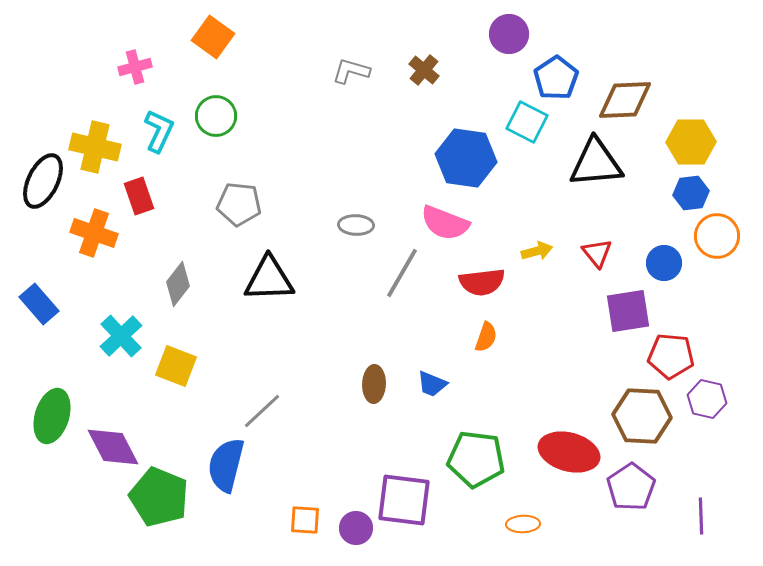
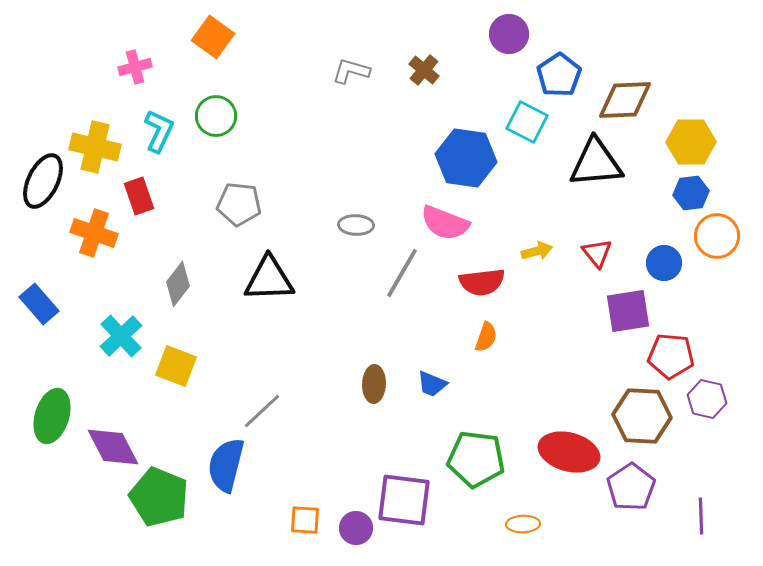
blue pentagon at (556, 78): moved 3 px right, 3 px up
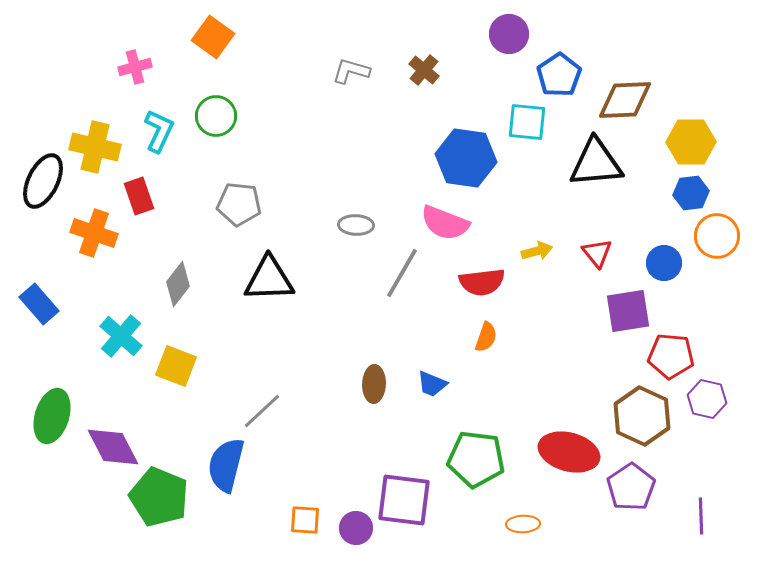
cyan square at (527, 122): rotated 21 degrees counterclockwise
cyan cross at (121, 336): rotated 6 degrees counterclockwise
brown hexagon at (642, 416): rotated 22 degrees clockwise
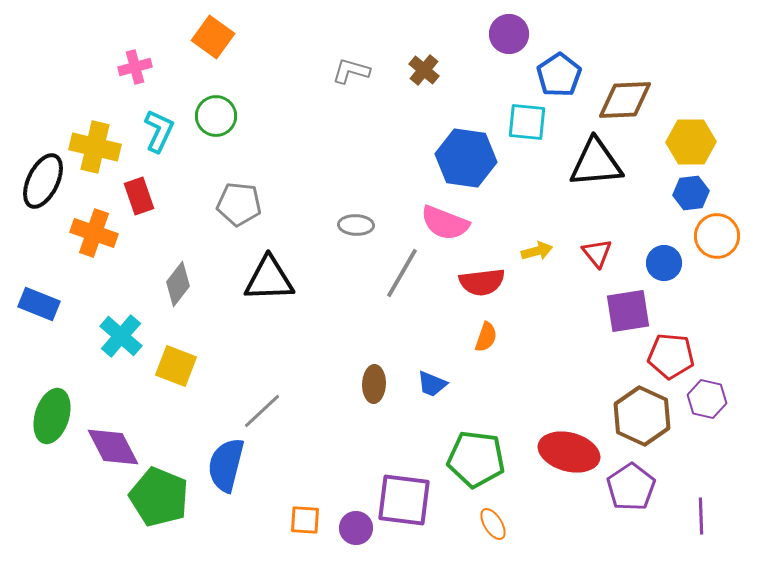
blue rectangle at (39, 304): rotated 27 degrees counterclockwise
orange ellipse at (523, 524): moved 30 px left; rotated 60 degrees clockwise
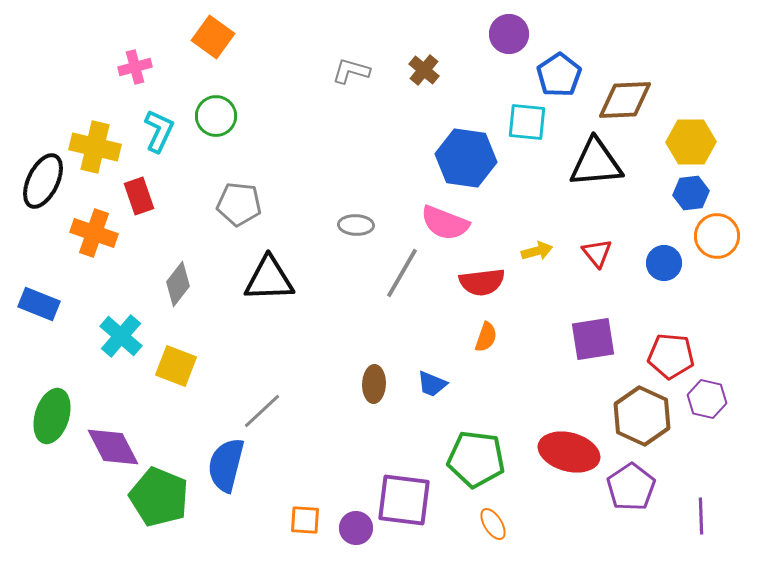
purple square at (628, 311): moved 35 px left, 28 px down
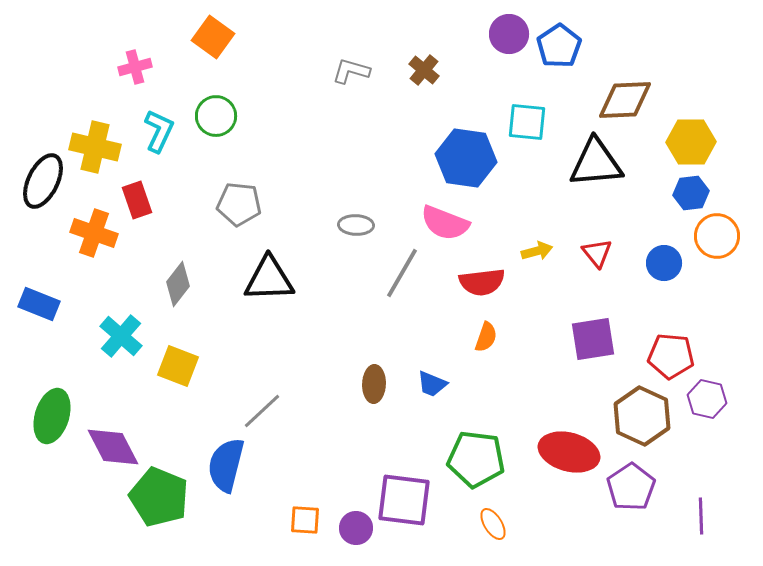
blue pentagon at (559, 75): moved 29 px up
red rectangle at (139, 196): moved 2 px left, 4 px down
yellow square at (176, 366): moved 2 px right
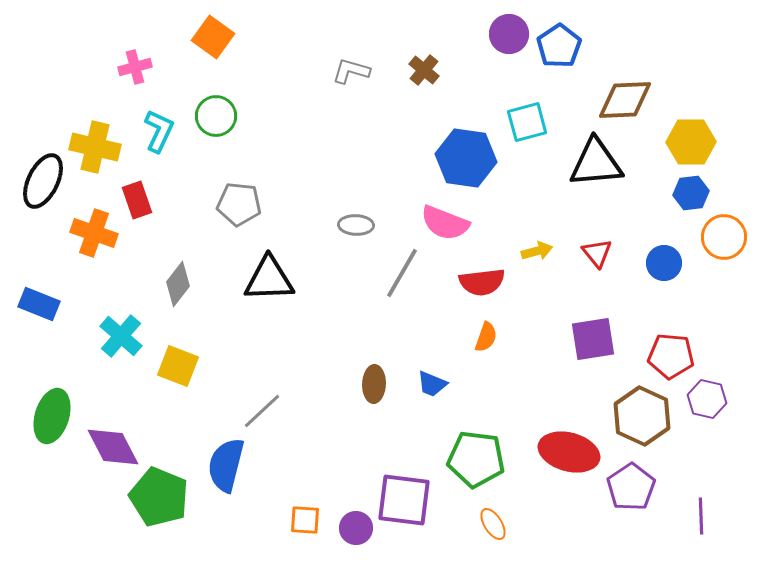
cyan square at (527, 122): rotated 21 degrees counterclockwise
orange circle at (717, 236): moved 7 px right, 1 px down
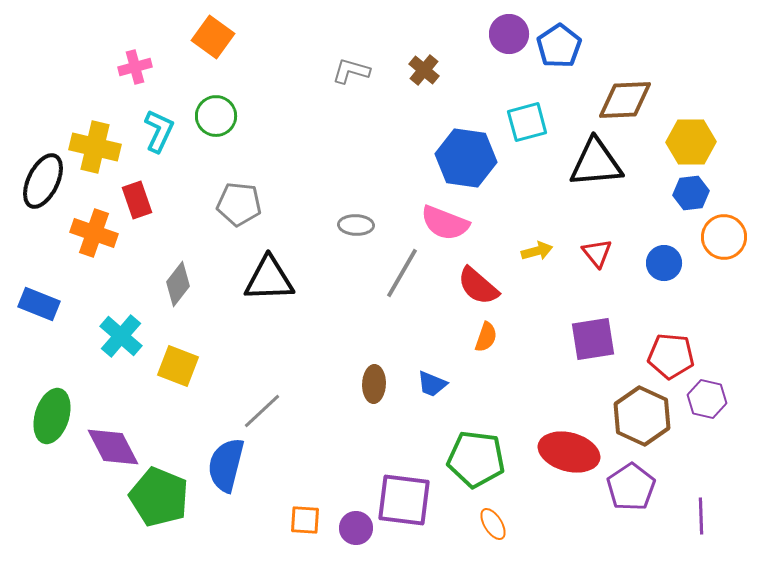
red semicircle at (482, 282): moved 4 px left, 4 px down; rotated 48 degrees clockwise
